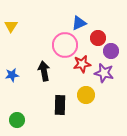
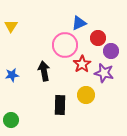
red star: rotated 24 degrees counterclockwise
green circle: moved 6 px left
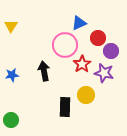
black rectangle: moved 5 px right, 2 px down
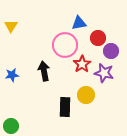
blue triangle: rotated 14 degrees clockwise
green circle: moved 6 px down
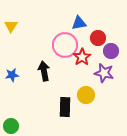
red star: moved 7 px up
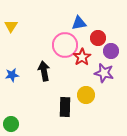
green circle: moved 2 px up
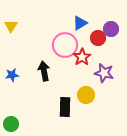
blue triangle: moved 1 px right; rotated 21 degrees counterclockwise
purple circle: moved 22 px up
